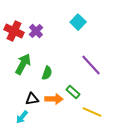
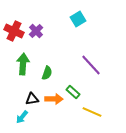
cyan square: moved 3 px up; rotated 14 degrees clockwise
green arrow: rotated 25 degrees counterclockwise
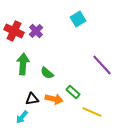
purple line: moved 11 px right
green semicircle: rotated 112 degrees clockwise
orange arrow: rotated 12 degrees clockwise
